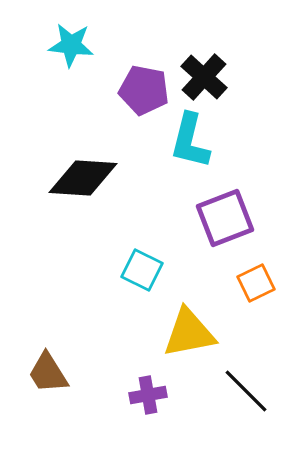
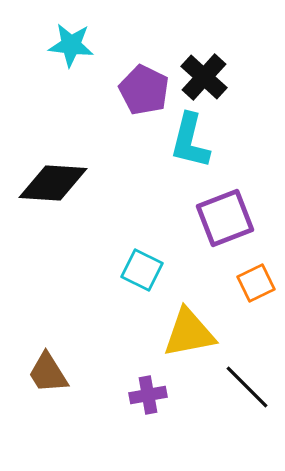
purple pentagon: rotated 15 degrees clockwise
black diamond: moved 30 px left, 5 px down
black line: moved 1 px right, 4 px up
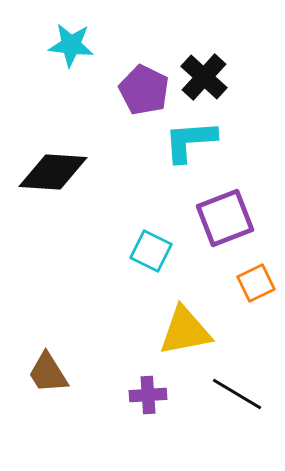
cyan L-shape: rotated 72 degrees clockwise
black diamond: moved 11 px up
cyan square: moved 9 px right, 19 px up
yellow triangle: moved 4 px left, 2 px up
black line: moved 10 px left, 7 px down; rotated 14 degrees counterclockwise
purple cross: rotated 6 degrees clockwise
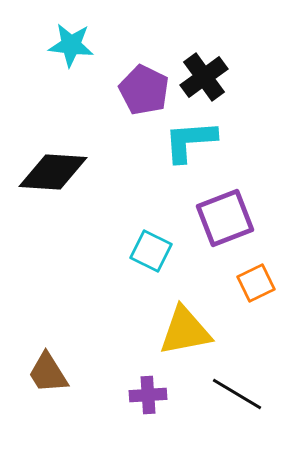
black cross: rotated 12 degrees clockwise
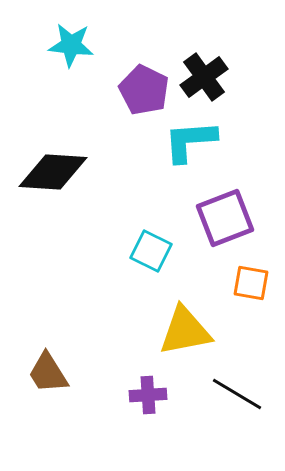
orange square: moved 5 px left; rotated 36 degrees clockwise
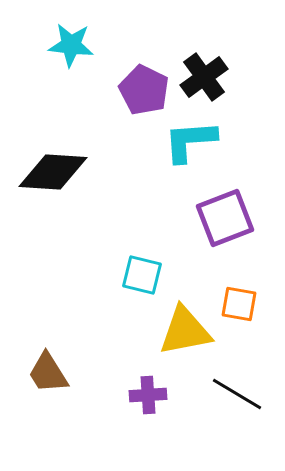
cyan square: moved 9 px left, 24 px down; rotated 12 degrees counterclockwise
orange square: moved 12 px left, 21 px down
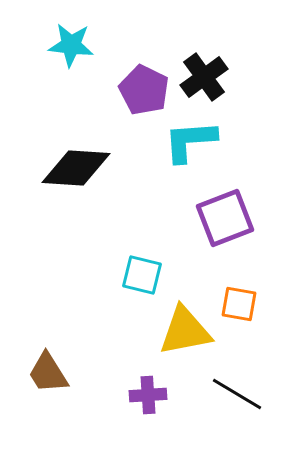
black diamond: moved 23 px right, 4 px up
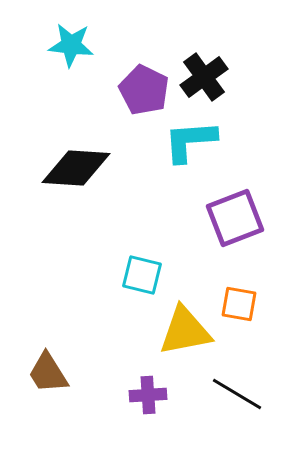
purple square: moved 10 px right
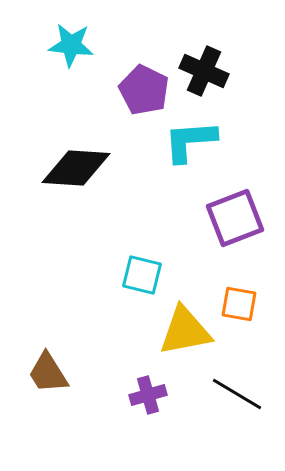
black cross: moved 6 px up; rotated 30 degrees counterclockwise
purple cross: rotated 12 degrees counterclockwise
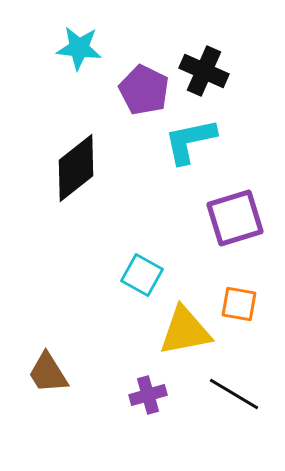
cyan star: moved 8 px right, 3 px down
cyan L-shape: rotated 8 degrees counterclockwise
black diamond: rotated 42 degrees counterclockwise
purple square: rotated 4 degrees clockwise
cyan square: rotated 15 degrees clockwise
black line: moved 3 px left
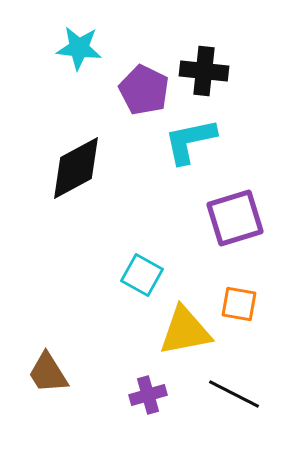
black cross: rotated 18 degrees counterclockwise
black diamond: rotated 10 degrees clockwise
black line: rotated 4 degrees counterclockwise
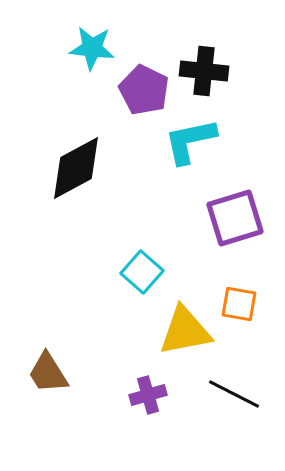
cyan star: moved 13 px right
cyan square: moved 3 px up; rotated 12 degrees clockwise
